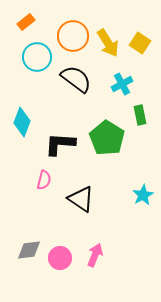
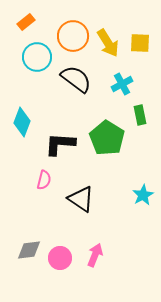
yellow square: rotated 30 degrees counterclockwise
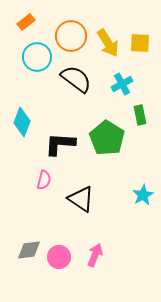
orange circle: moved 2 px left
pink circle: moved 1 px left, 1 px up
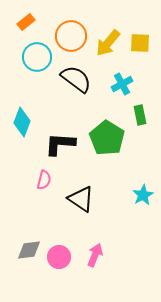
yellow arrow: rotated 72 degrees clockwise
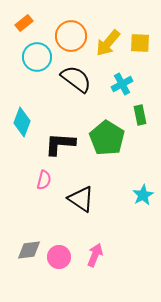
orange rectangle: moved 2 px left, 1 px down
